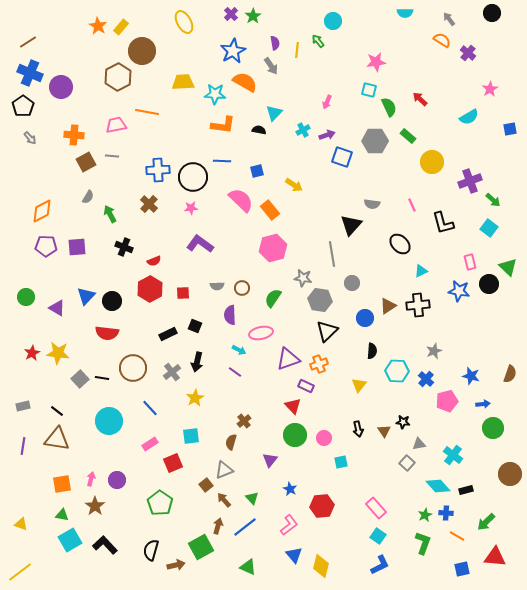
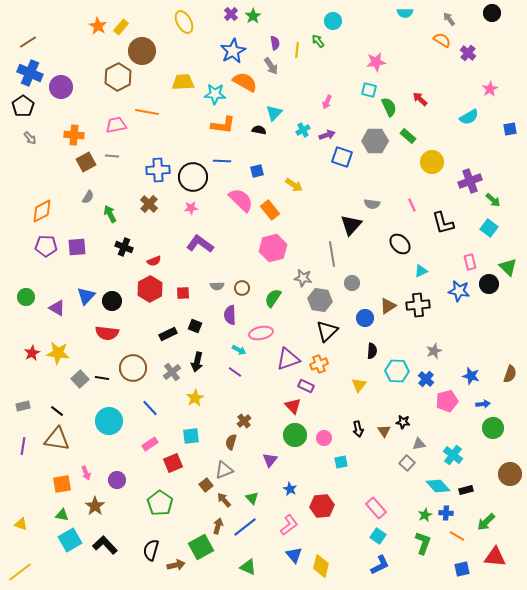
pink arrow at (91, 479): moved 5 px left, 6 px up; rotated 144 degrees clockwise
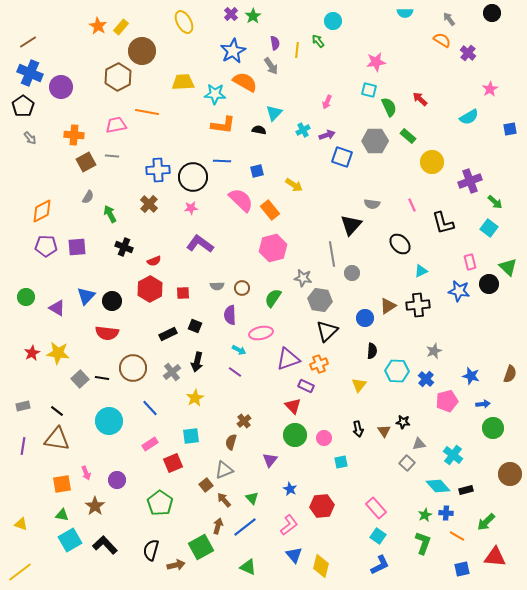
green arrow at (493, 200): moved 2 px right, 2 px down
gray circle at (352, 283): moved 10 px up
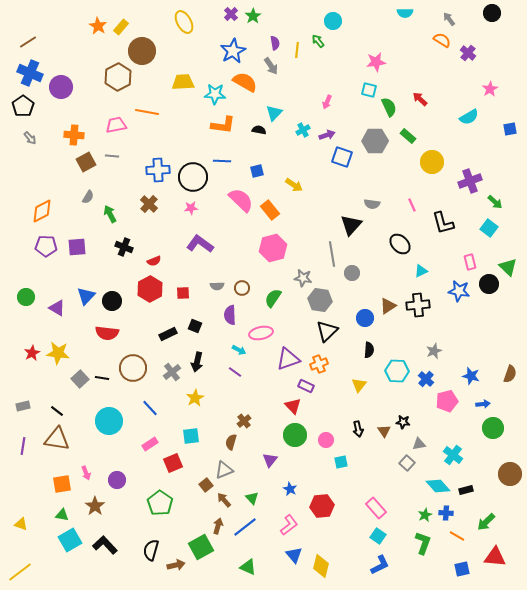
black semicircle at (372, 351): moved 3 px left, 1 px up
pink circle at (324, 438): moved 2 px right, 2 px down
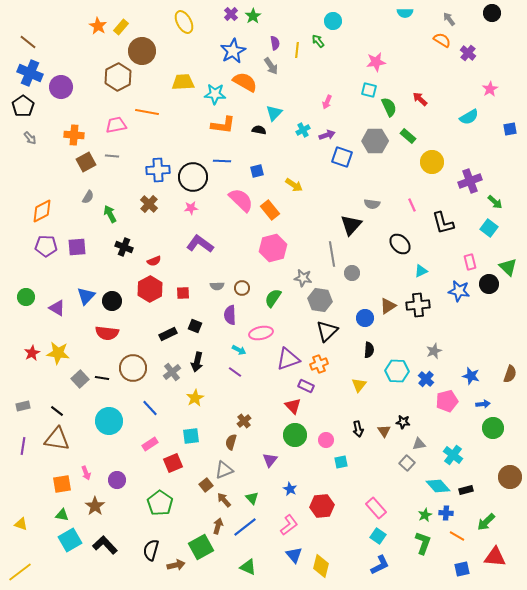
brown line at (28, 42): rotated 72 degrees clockwise
brown circle at (510, 474): moved 3 px down
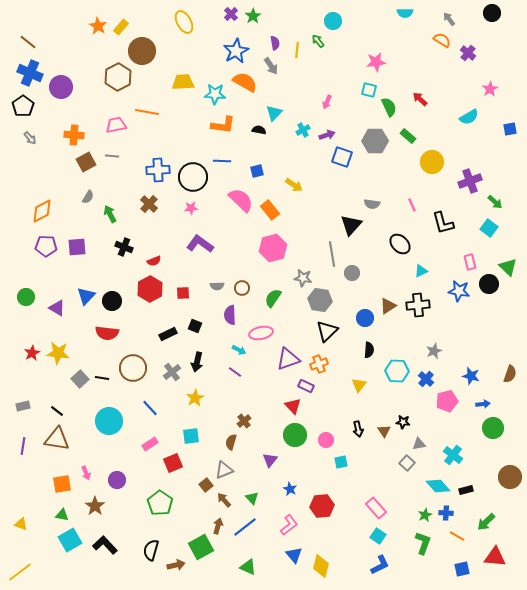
blue star at (233, 51): moved 3 px right
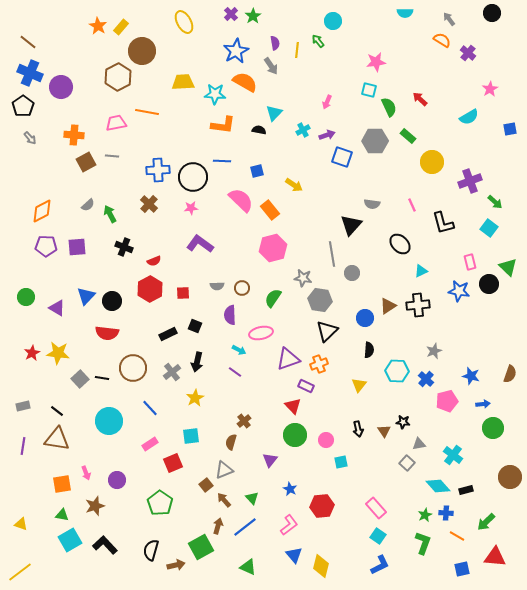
pink trapezoid at (116, 125): moved 2 px up
gray semicircle at (88, 197): moved 8 px down; rotated 16 degrees clockwise
brown star at (95, 506): rotated 18 degrees clockwise
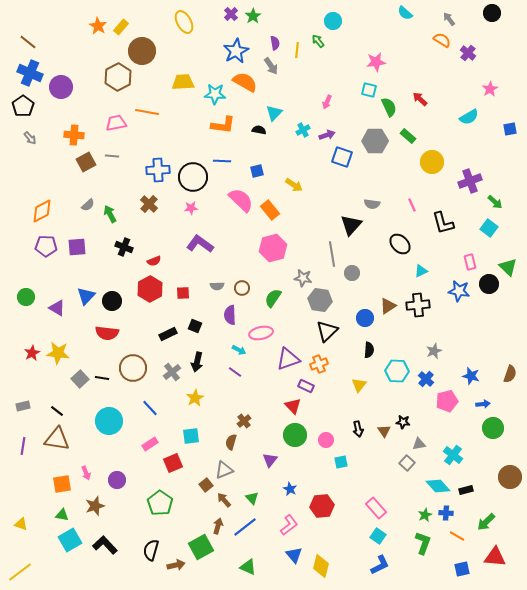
cyan semicircle at (405, 13): rotated 42 degrees clockwise
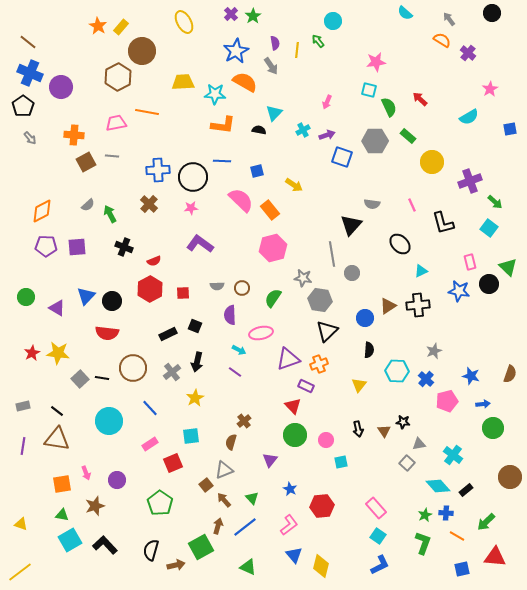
black rectangle at (466, 490): rotated 24 degrees counterclockwise
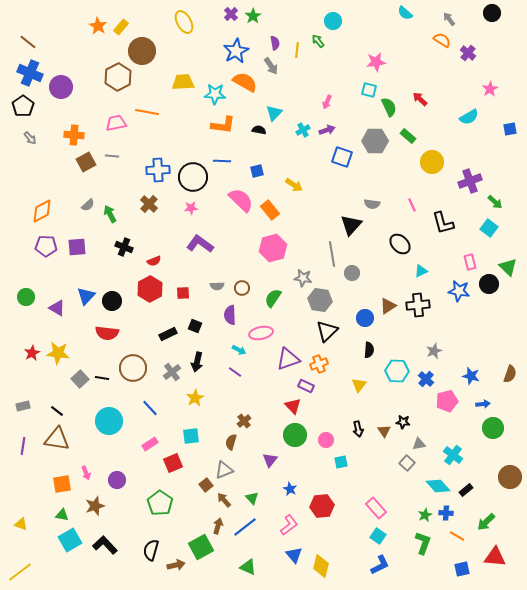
purple arrow at (327, 135): moved 5 px up
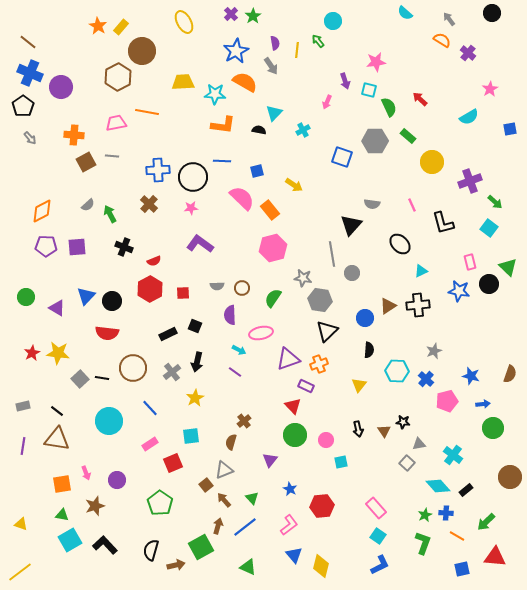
purple arrow at (327, 130): moved 18 px right, 49 px up; rotated 91 degrees clockwise
pink semicircle at (241, 200): moved 1 px right, 2 px up
